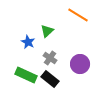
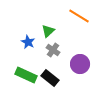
orange line: moved 1 px right, 1 px down
green triangle: moved 1 px right
gray cross: moved 3 px right, 8 px up
black rectangle: moved 1 px up
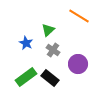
green triangle: moved 1 px up
blue star: moved 2 px left, 1 px down
purple circle: moved 2 px left
green rectangle: moved 2 px down; rotated 60 degrees counterclockwise
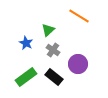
black rectangle: moved 4 px right, 1 px up
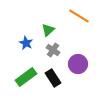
black rectangle: moved 1 px left, 1 px down; rotated 18 degrees clockwise
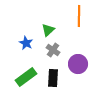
orange line: rotated 60 degrees clockwise
black rectangle: rotated 36 degrees clockwise
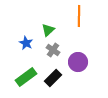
purple circle: moved 2 px up
black rectangle: rotated 42 degrees clockwise
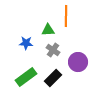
orange line: moved 13 px left
green triangle: rotated 40 degrees clockwise
blue star: rotated 24 degrees counterclockwise
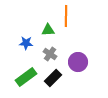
gray cross: moved 3 px left, 4 px down
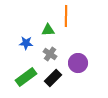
purple circle: moved 1 px down
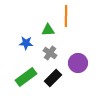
gray cross: moved 1 px up
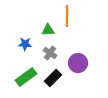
orange line: moved 1 px right
blue star: moved 1 px left, 1 px down
